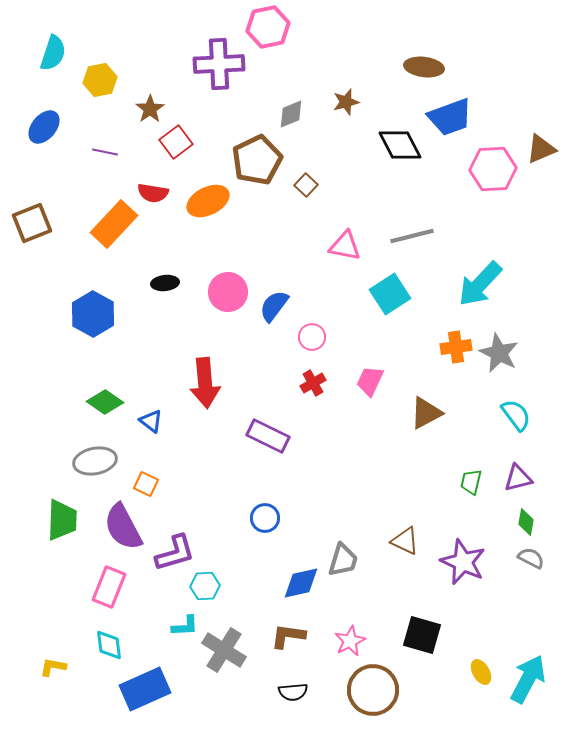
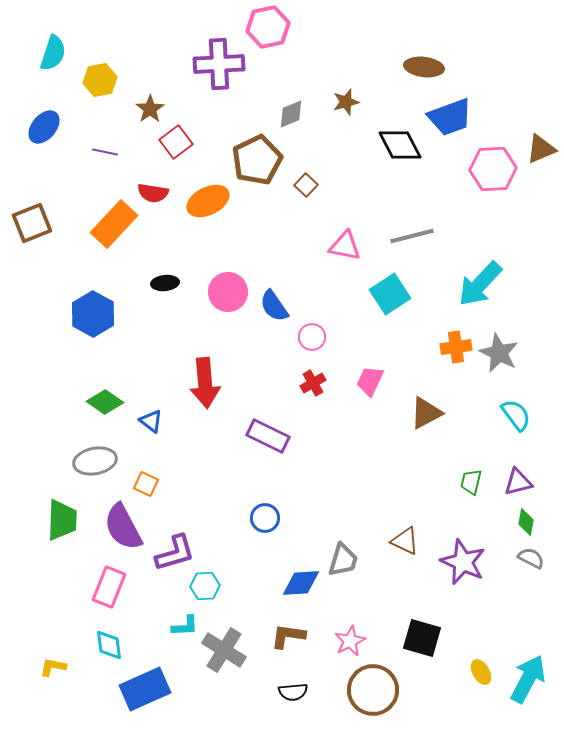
blue semicircle at (274, 306): rotated 72 degrees counterclockwise
purple triangle at (518, 478): moved 4 px down
blue diamond at (301, 583): rotated 9 degrees clockwise
black square at (422, 635): moved 3 px down
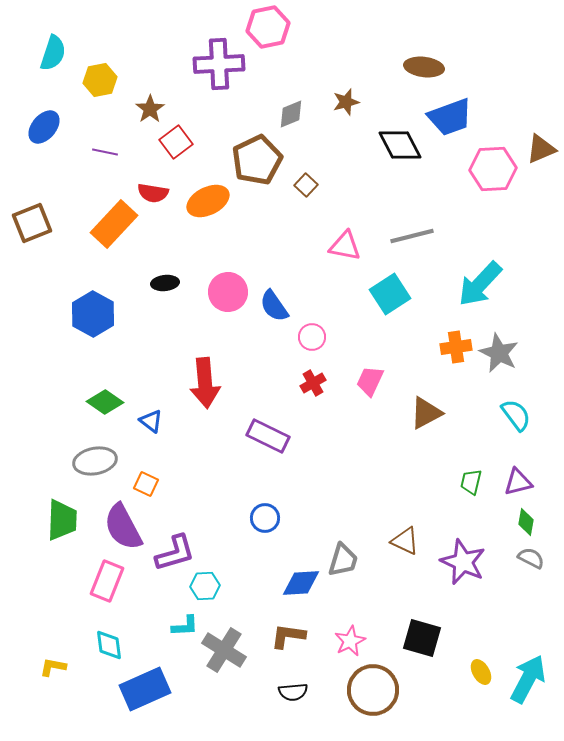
pink rectangle at (109, 587): moved 2 px left, 6 px up
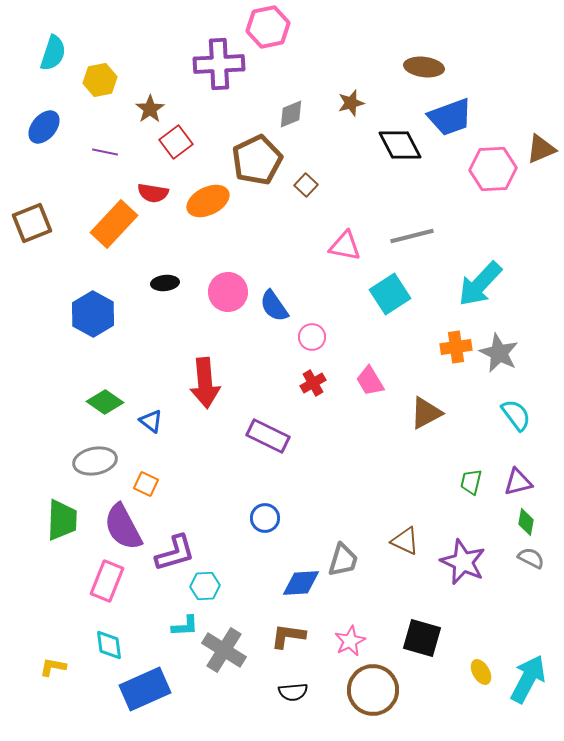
brown star at (346, 102): moved 5 px right, 1 px down
pink trapezoid at (370, 381): rotated 56 degrees counterclockwise
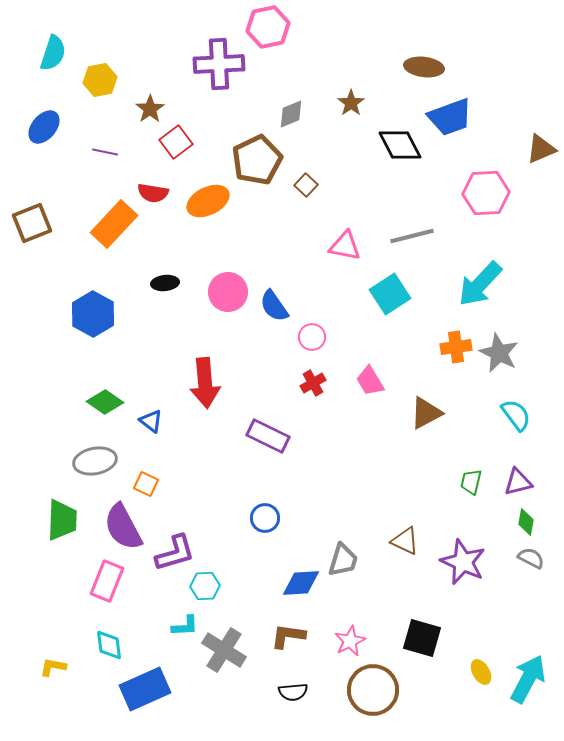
brown star at (351, 103): rotated 20 degrees counterclockwise
pink hexagon at (493, 169): moved 7 px left, 24 px down
